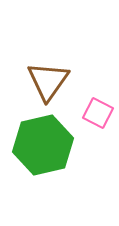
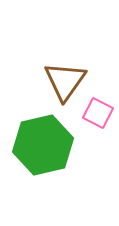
brown triangle: moved 17 px right
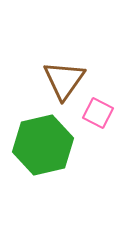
brown triangle: moved 1 px left, 1 px up
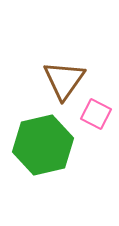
pink square: moved 2 px left, 1 px down
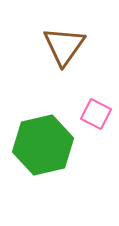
brown triangle: moved 34 px up
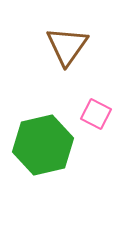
brown triangle: moved 3 px right
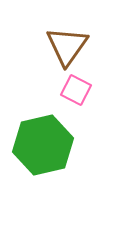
pink square: moved 20 px left, 24 px up
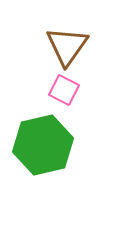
pink square: moved 12 px left
